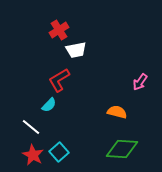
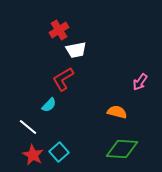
red L-shape: moved 4 px right, 1 px up
white line: moved 3 px left
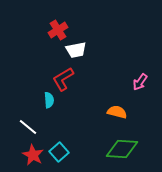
red cross: moved 1 px left
cyan semicircle: moved 5 px up; rotated 49 degrees counterclockwise
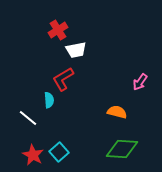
white line: moved 9 px up
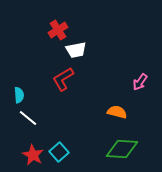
cyan semicircle: moved 30 px left, 5 px up
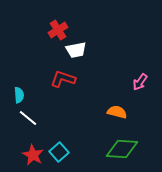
red L-shape: rotated 50 degrees clockwise
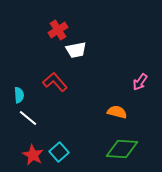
red L-shape: moved 8 px left, 3 px down; rotated 30 degrees clockwise
